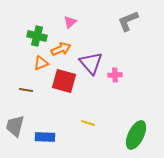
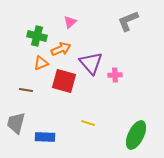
gray trapezoid: moved 1 px right, 3 px up
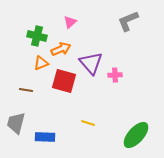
green ellipse: rotated 16 degrees clockwise
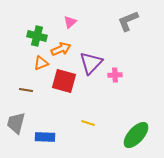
purple triangle: rotated 25 degrees clockwise
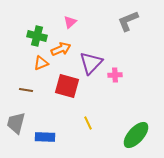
red square: moved 3 px right, 5 px down
yellow line: rotated 48 degrees clockwise
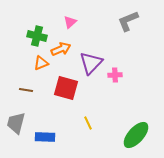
red square: moved 1 px left, 2 px down
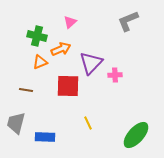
orange triangle: moved 1 px left, 1 px up
red square: moved 2 px right, 2 px up; rotated 15 degrees counterclockwise
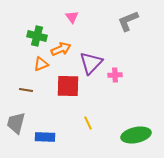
pink triangle: moved 2 px right, 5 px up; rotated 24 degrees counterclockwise
orange triangle: moved 1 px right, 2 px down
green ellipse: rotated 36 degrees clockwise
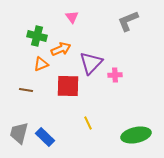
gray trapezoid: moved 3 px right, 10 px down
blue rectangle: rotated 42 degrees clockwise
